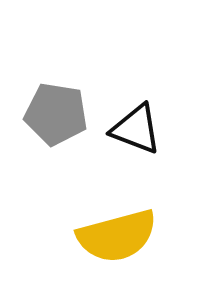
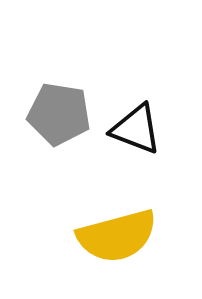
gray pentagon: moved 3 px right
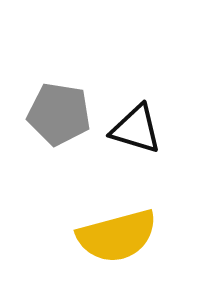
black triangle: rotated 4 degrees counterclockwise
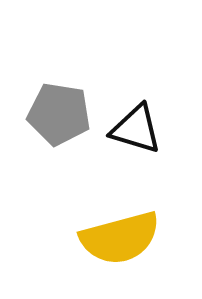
yellow semicircle: moved 3 px right, 2 px down
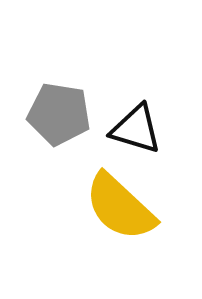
yellow semicircle: moved 31 px up; rotated 58 degrees clockwise
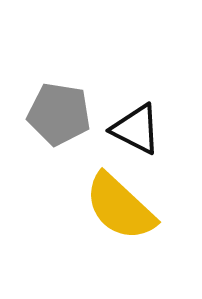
black triangle: rotated 10 degrees clockwise
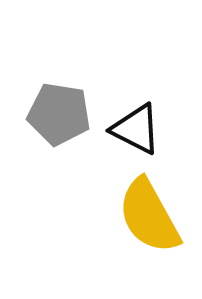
yellow semicircle: moved 29 px right, 9 px down; rotated 18 degrees clockwise
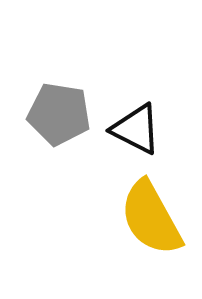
yellow semicircle: moved 2 px right, 2 px down
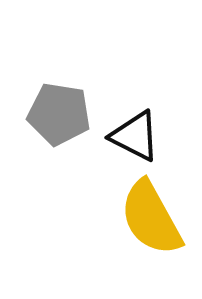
black triangle: moved 1 px left, 7 px down
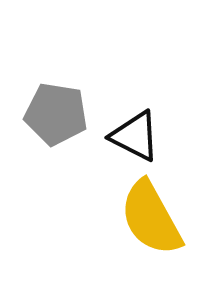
gray pentagon: moved 3 px left
